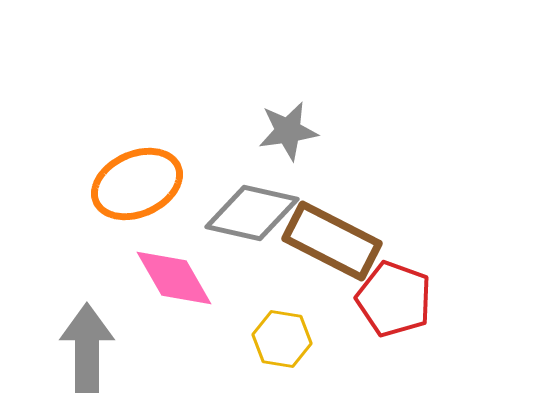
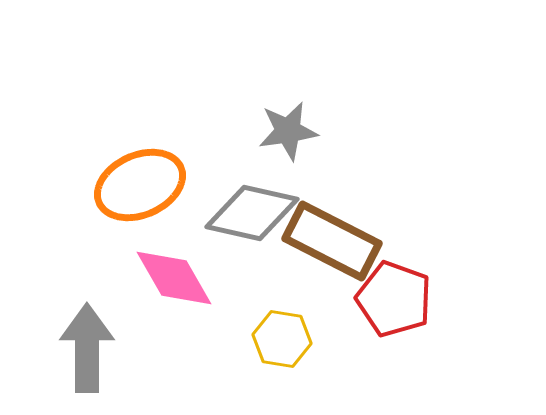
orange ellipse: moved 3 px right, 1 px down
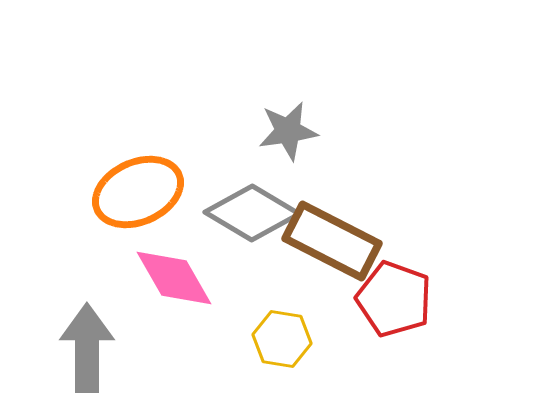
orange ellipse: moved 2 px left, 7 px down
gray diamond: rotated 18 degrees clockwise
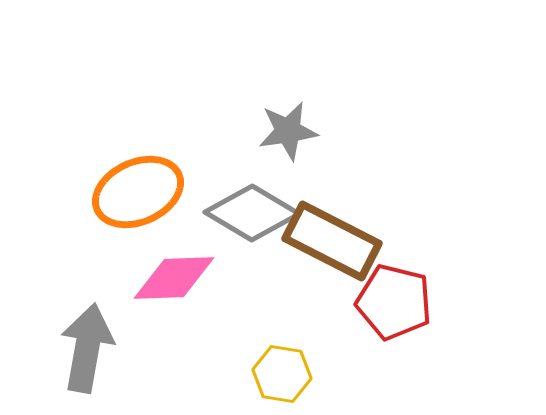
pink diamond: rotated 62 degrees counterclockwise
red pentagon: moved 3 px down; rotated 6 degrees counterclockwise
yellow hexagon: moved 35 px down
gray arrow: rotated 10 degrees clockwise
